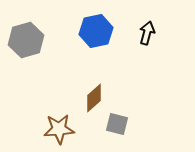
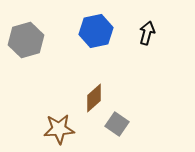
gray square: rotated 20 degrees clockwise
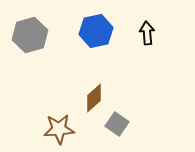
black arrow: rotated 20 degrees counterclockwise
gray hexagon: moved 4 px right, 5 px up
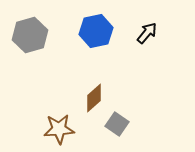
black arrow: rotated 45 degrees clockwise
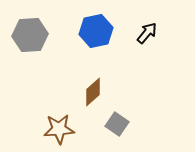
gray hexagon: rotated 12 degrees clockwise
brown diamond: moved 1 px left, 6 px up
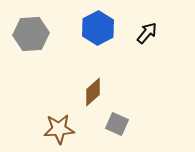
blue hexagon: moved 2 px right, 3 px up; rotated 16 degrees counterclockwise
gray hexagon: moved 1 px right, 1 px up
gray square: rotated 10 degrees counterclockwise
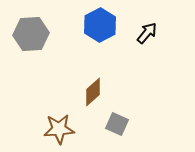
blue hexagon: moved 2 px right, 3 px up
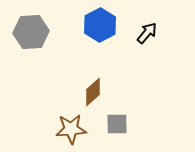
gray hexagon: moved 2 px up
gray square: rotated 25 degrees counterclockwise
brown star: moved 12 px right
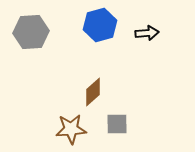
blue hexagon: rotated 12 degrees clockwise
black arrow: rotated 45 degrees clockwise
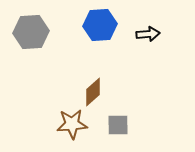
blue hexagon: rotated 12 degrees clockwise
black arrow: moved 1 px right, 1 px down
gray square: moved 1 px right, 1 px down
brown star: moved 1 px right, 5 px up
